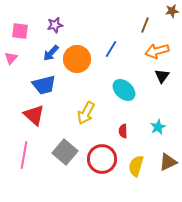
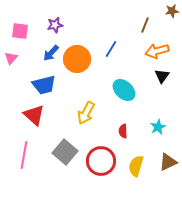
red circle: moved 1 px left, 2 px down
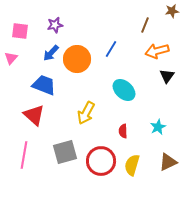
black triangle: moved 5 px right
blue trapezoid: rotated 145 degrees counterclockwise
gray square: rotated 35 degrees clockwise
yellow semicircle: moved 4 px left, 1 px up
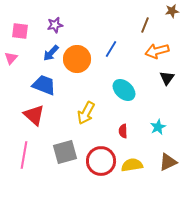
black triangle: moved 2 px down
yellow semicircle: rotated 65 degrees clockwise
